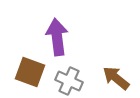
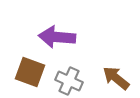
purple arrow: rotated 78 degrees counterclockwise
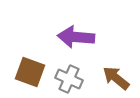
purple arrow: moved 19 px right
gray cross: moved 2 px up
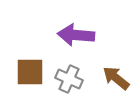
purple arrow: moved 2 px up
brown square: rotated 20 degrees counterclockwise
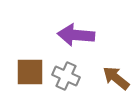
gray cross: moved 3 px left, 3 px up
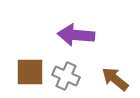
brown arrow: moved 1 px left, 1 px down
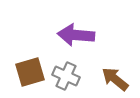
brown square: rotated 16 degrees counterclockwise
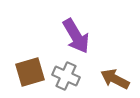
purple arrow: moved 1 px down; rotated 126 degrees counterclockwise
brown arrow: rotated 12 degrees counterclockwise
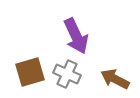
purple arrow: rotated 6 degrees clockwise
gray cross: moved 1 px right, 2 px up
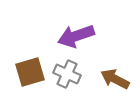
purple arrow: rotated 96 degrees clockwise
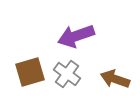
gray cross: rotated 12 degrees clockwise
brown arrow: rotated 8 degrees counterclockwise
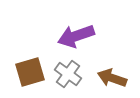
gray cross: moved 1 px right
brown arrow: moved 3 px left, 1 px up
